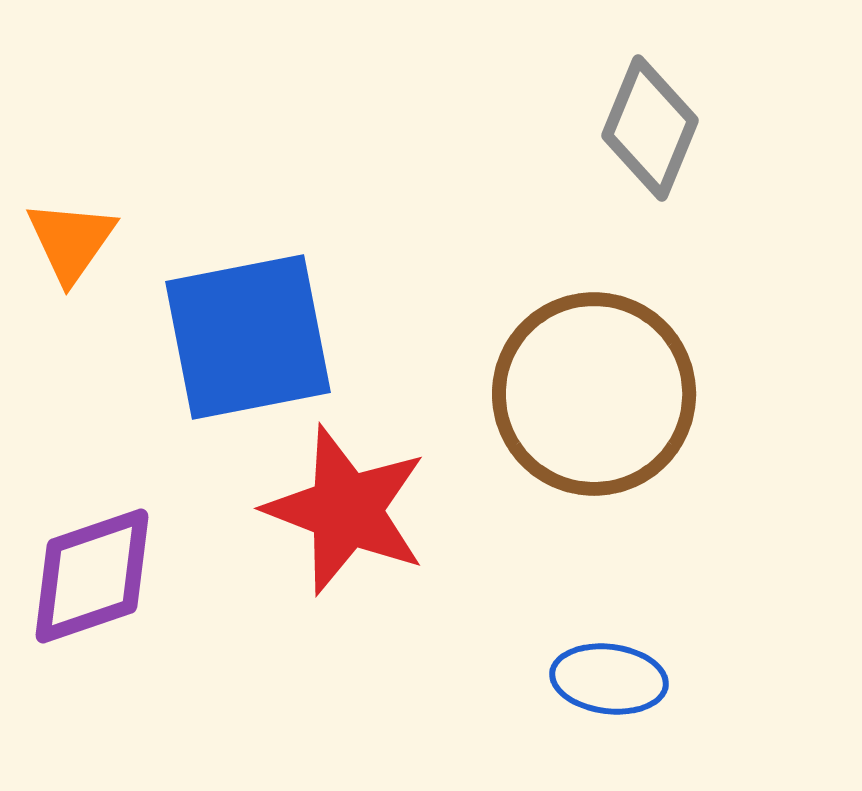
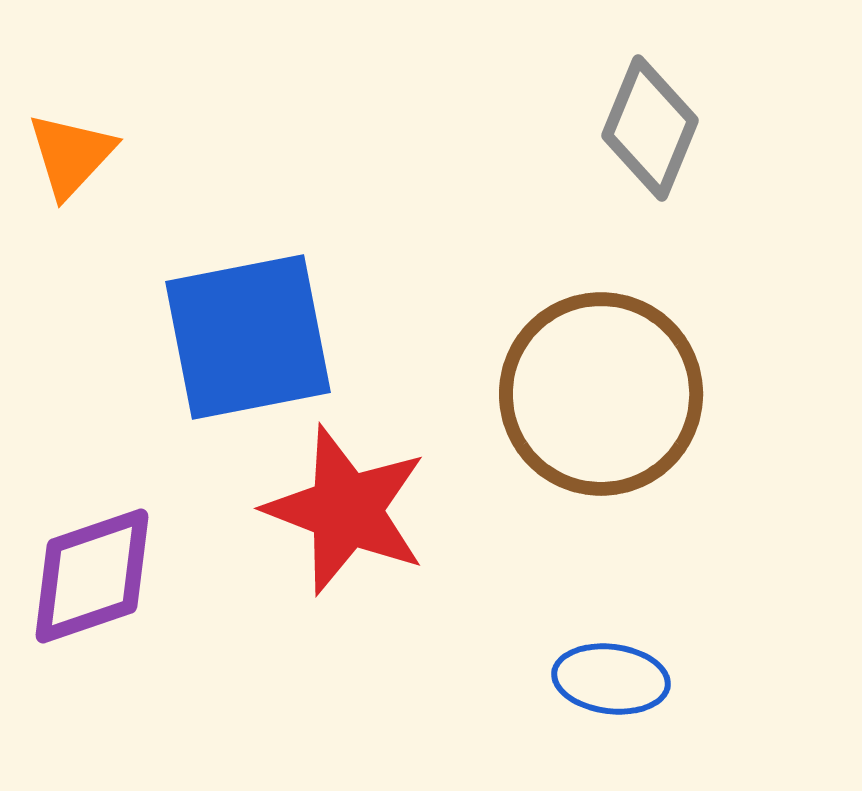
orange triangle: moved 86 px up; rotated 8 degrees clockwise
brown circle: moved 7 px right
blue ellipse: moved 2 px right
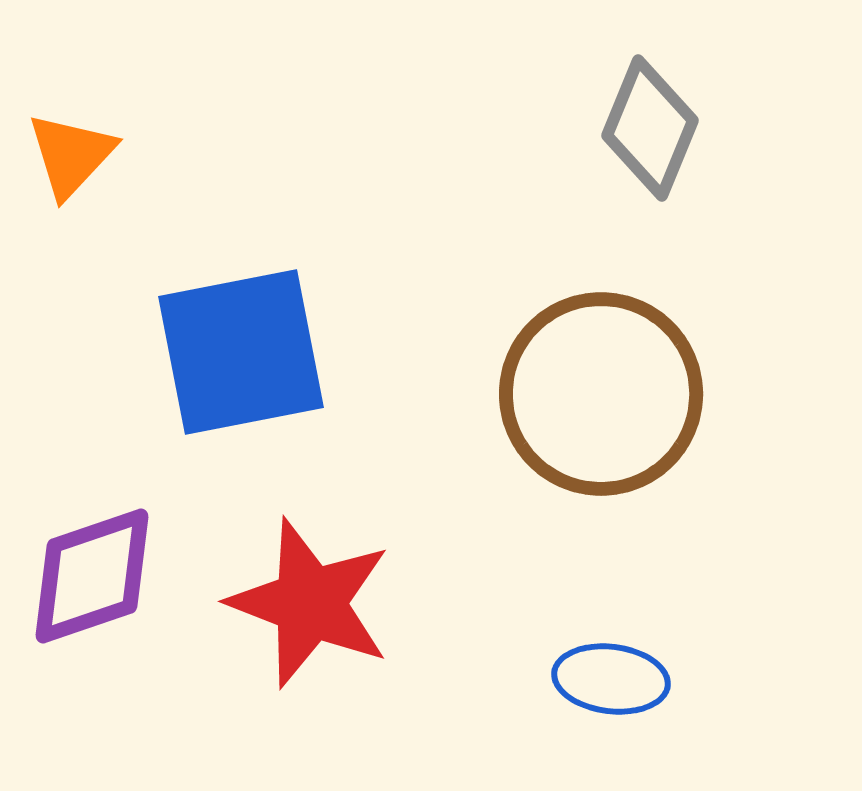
blue square: moved 7 px left, 15 px down
red star: moved 36 px left, 93 px down
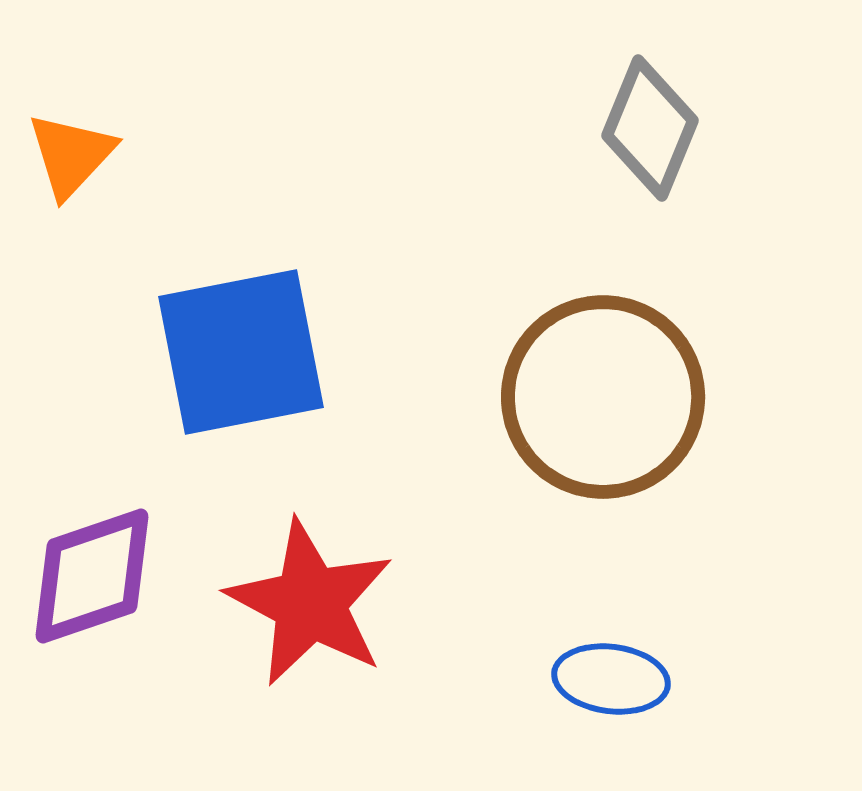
brown circle: moved 2 px right, 3 px down
red star: rotated 7 degrees clockwise
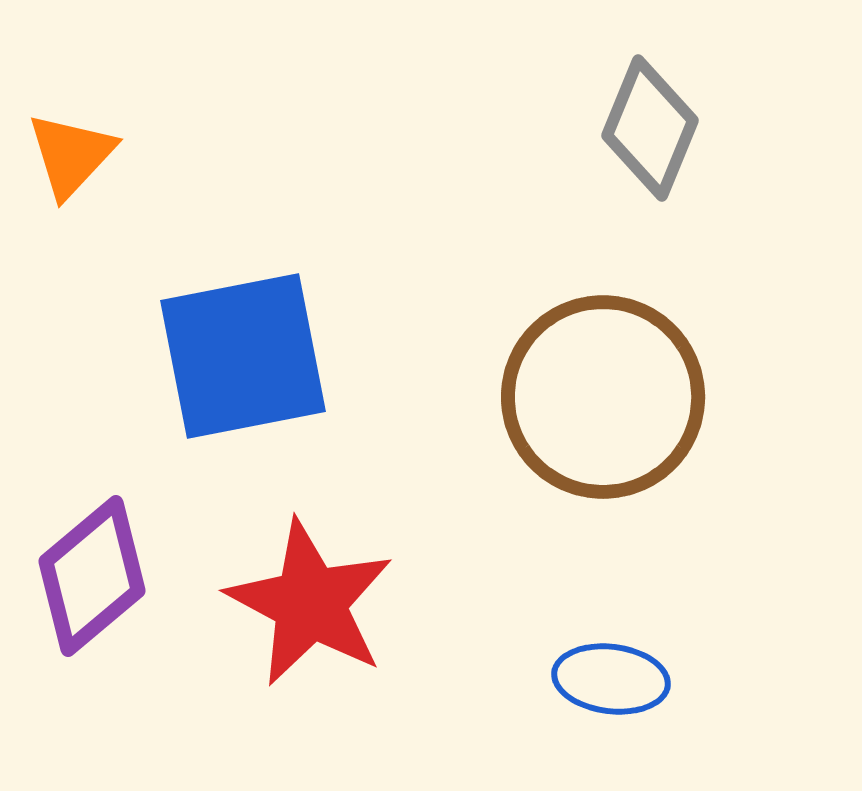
blue square: moved 2 px right, 4 px down
purple diamond: rotated 21 degrees counterclockwise
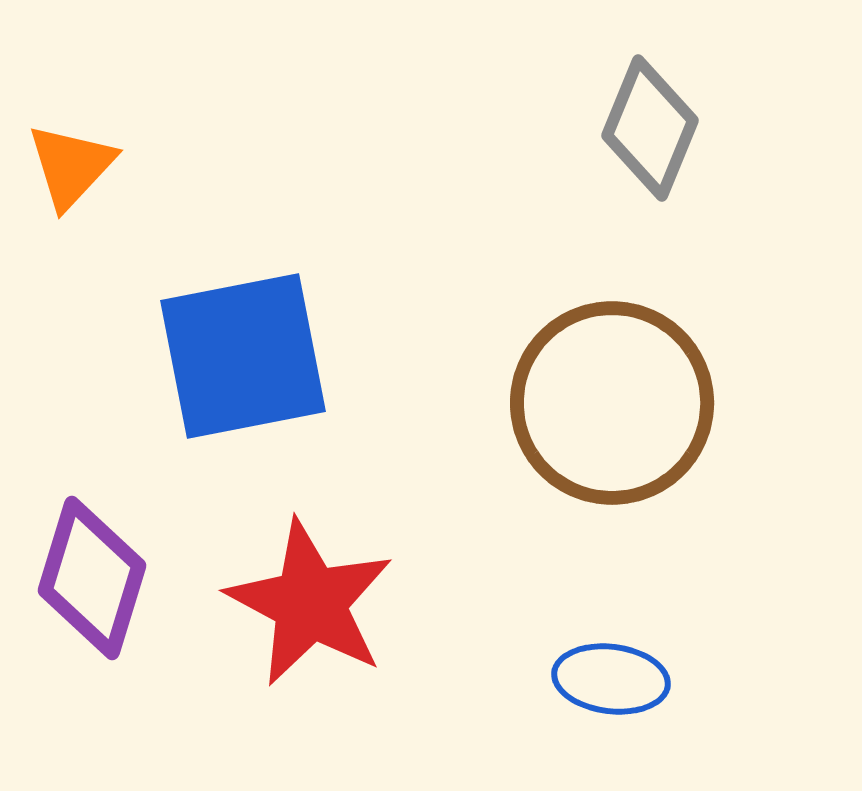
orange triangle: moved 11 px down
brown circle: moved 9 px right, 6 px down
purple diamond: moved 2 px down; rotated 33 degrees counterclockwise
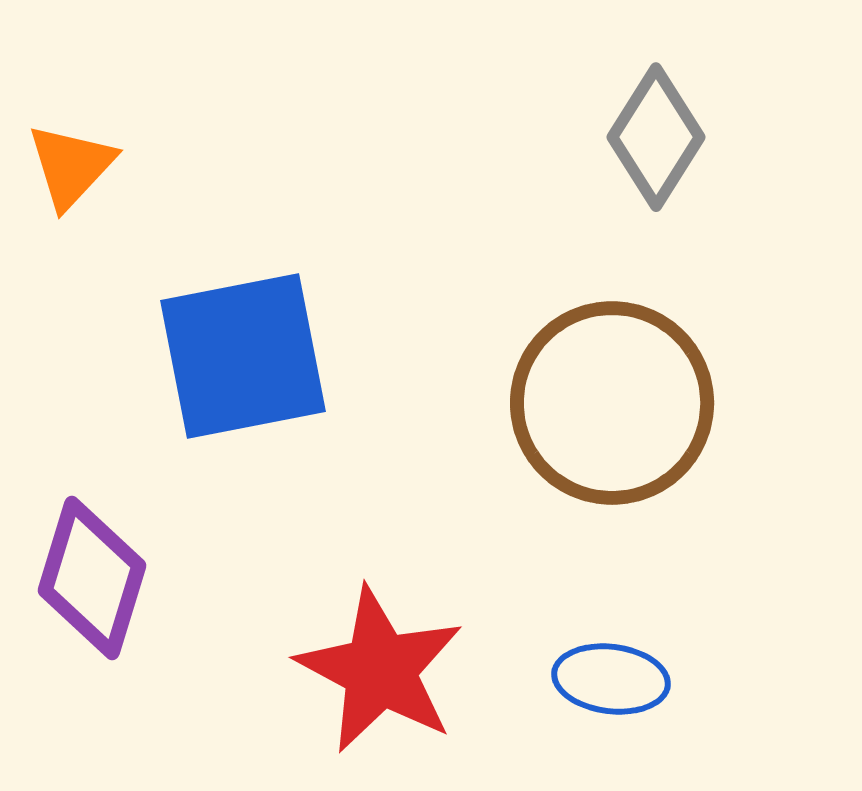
gray diamond: moved 6 px right, 9 px down; rotated 10 degrees clockwise
red star: moved 70 px right, 67 px down
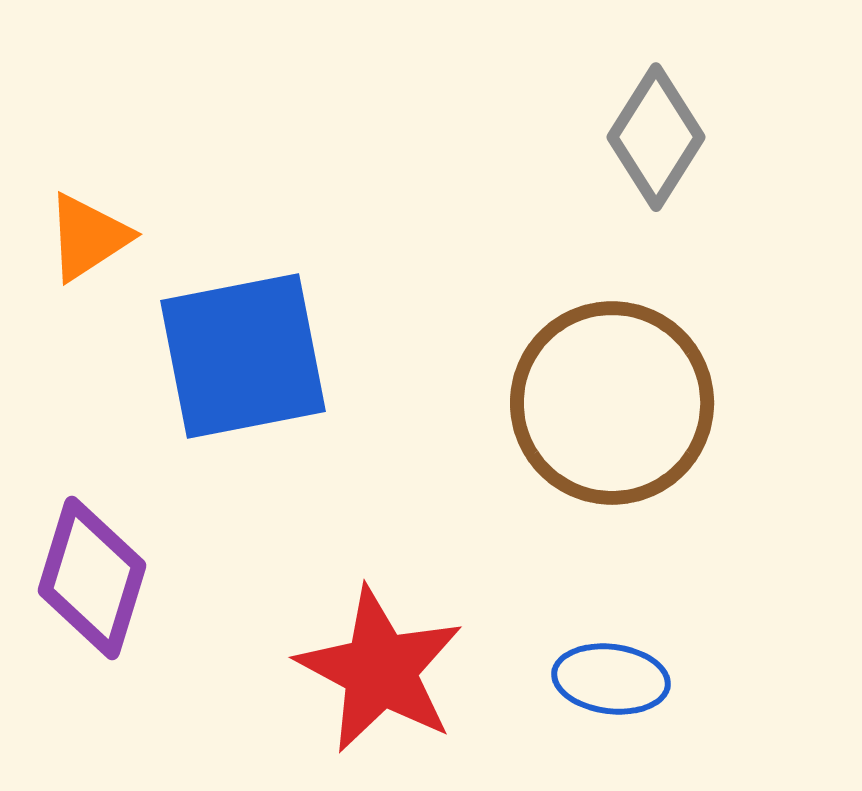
orange triangle: moved 17 px right, 71 px down; rotated 14 degrees clockwise
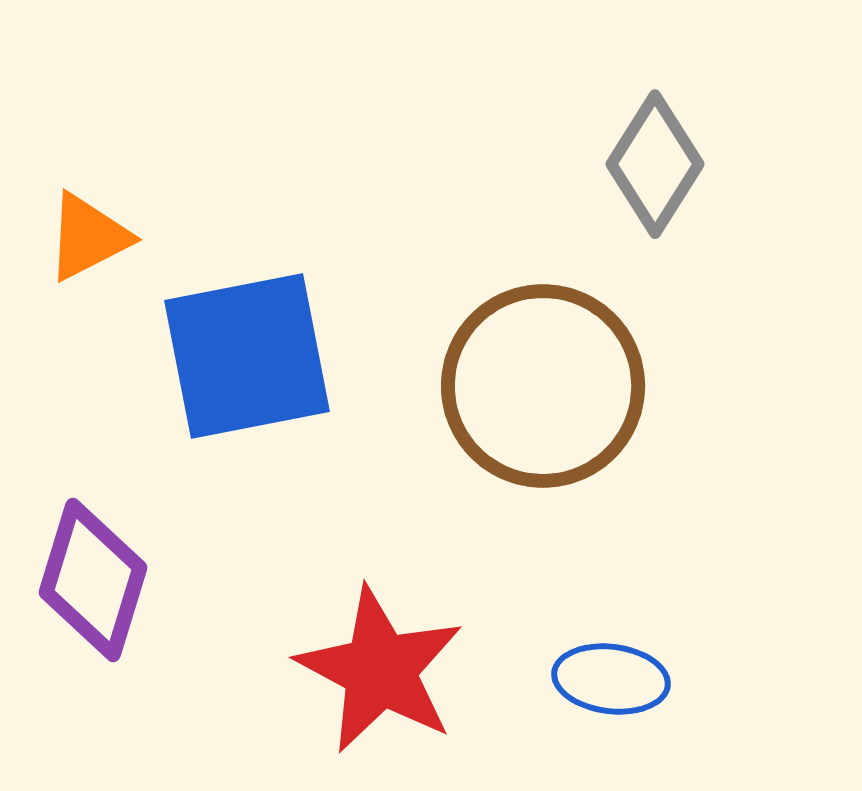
gray diamond: moved 1 px left, 27 px down
orange triangle: rotated 6 degrees clockwise
blue square: moved 4 px right
brown circle: moved 69 px left, 17 px up
purple diamond: moved 1 px right, 2 px down
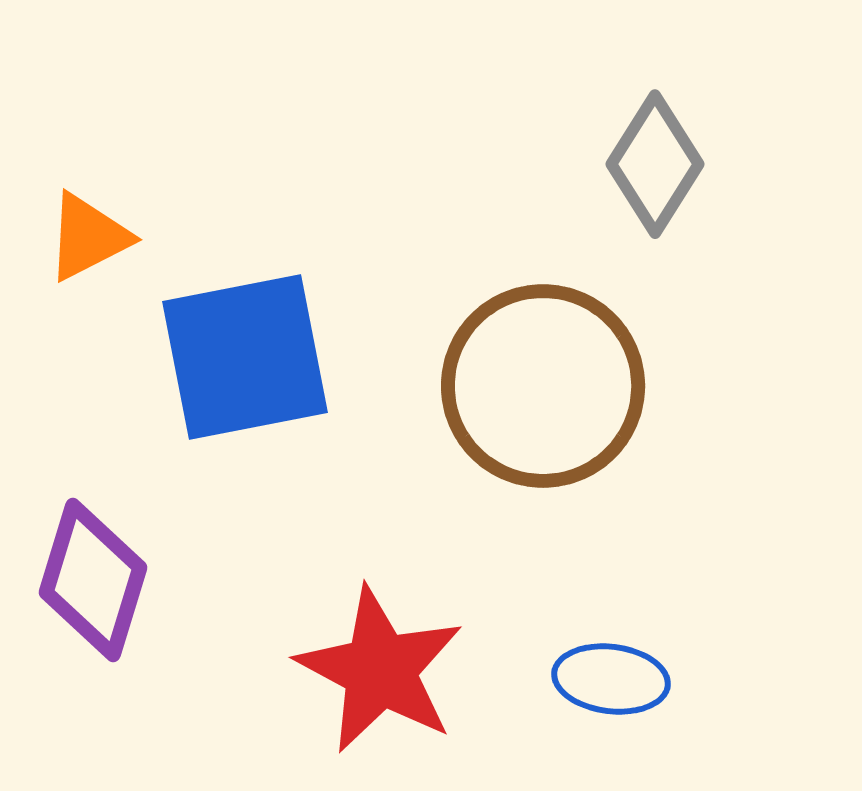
blue square: moved 2 px left, 1 px down
